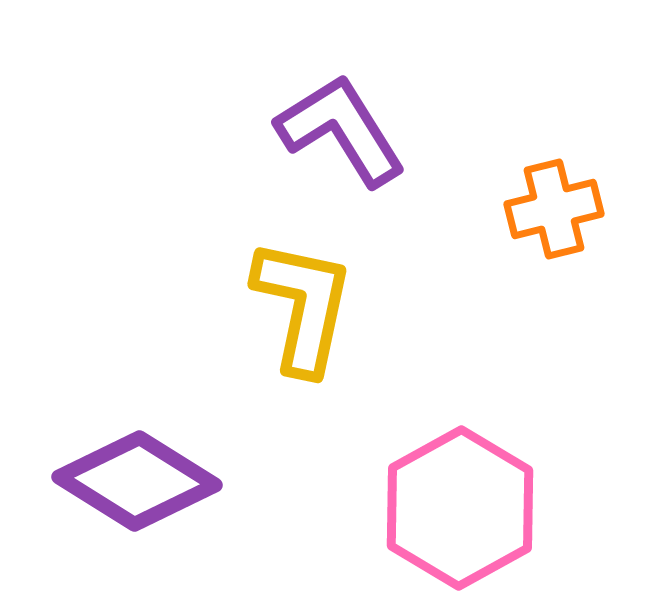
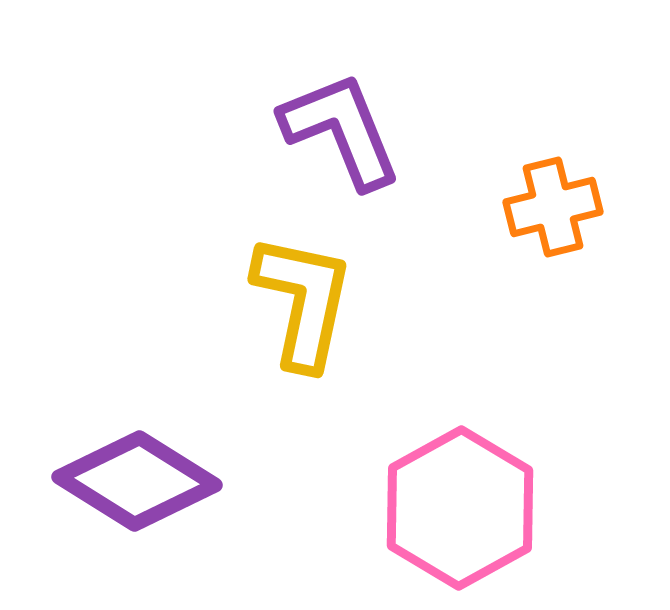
purple L-shape: rotated 10 degrees clockwise
orange cross: moved 1 px left, 2 px up
yellow L-shape: moved 5 px up
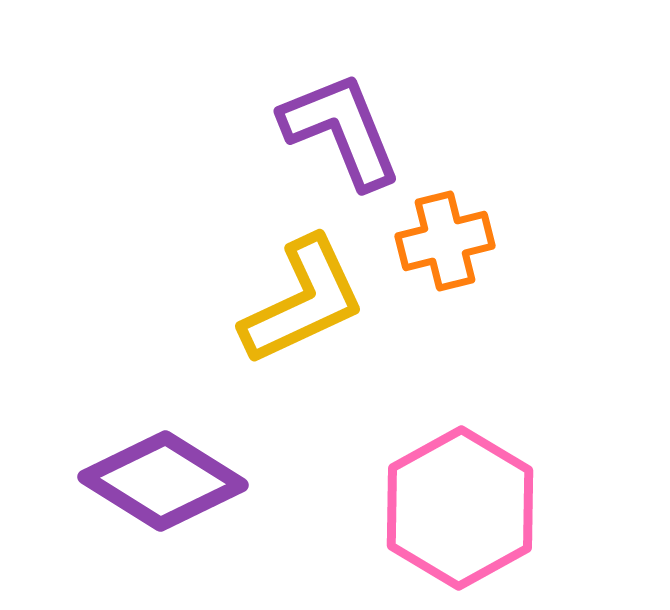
orange cross: moved 108 px left, 34 px down
yellow L-shape: rotated 53 degrees clockwise
purple diamond: moved 26 px right
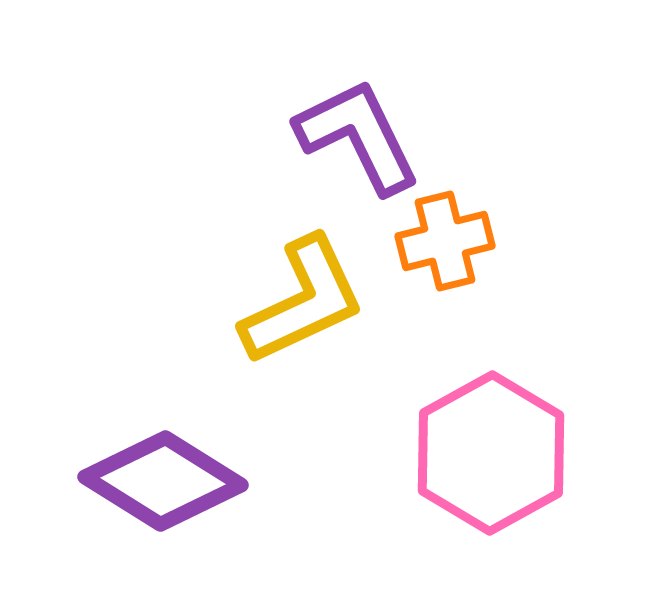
purple L-shape: moved 17 px right, 6 px down; rotated 4 degrees counterclockwise
pink hexagon: moved 31 px right, 55 px up
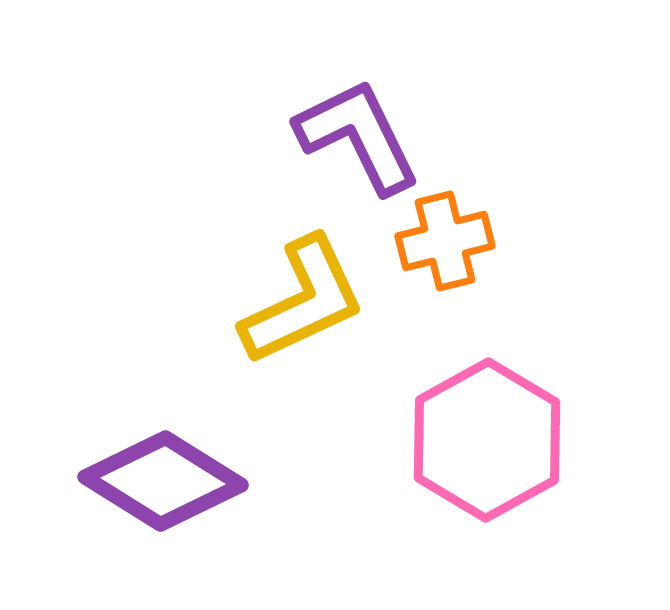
pink hexagon: moved 4 px left, 13 px up
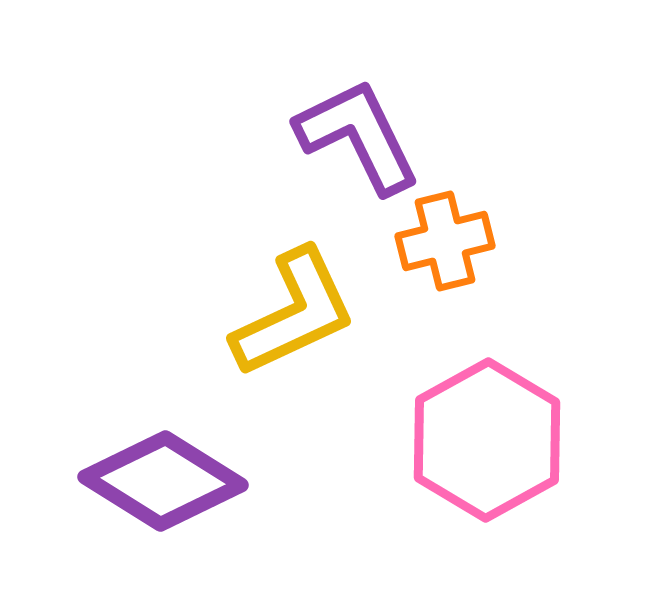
yellow L-shape: moved 9 px left, 12 px down
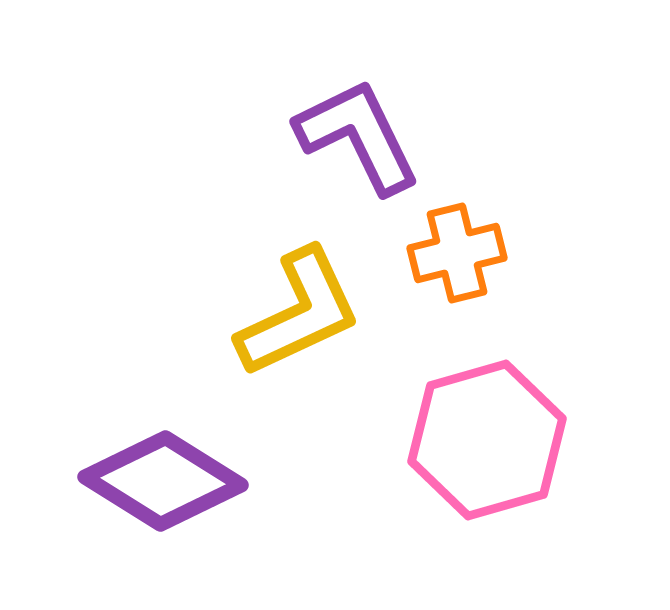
orange cross: moved 12 px right, 12 px down
yellow L-shape: moved 5 px right
pink hexagon: rotated 13 degrees clockwise
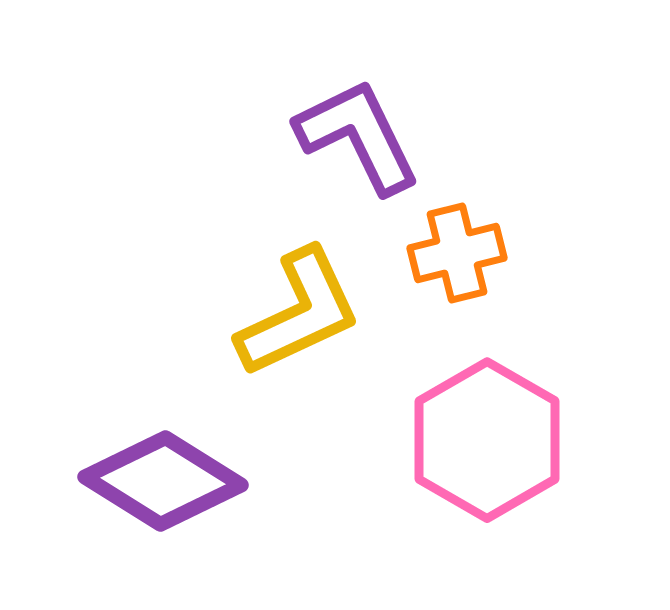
pink hexagon: rotated 14 degrees counterclockwise
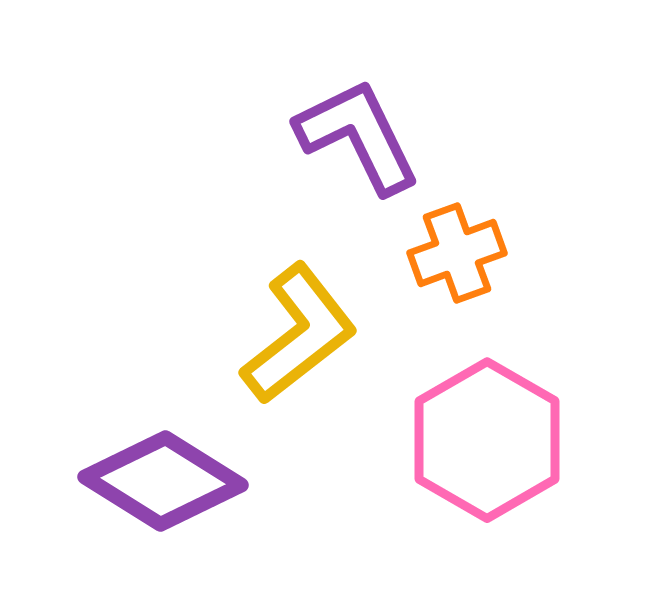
orange cross: rotated 6 degrees counterclockwise
yellow L-shape: moved 21 px down; rotated 13 degrees counterclockwise
